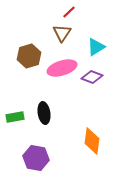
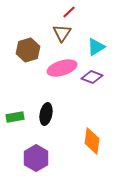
brown hexagon: moved 1 px left, 6 px up
black ellipse: moved 2 px right, 1 px down; rotated 20 degrees clockwise
purple hexagon: rotated 20 degrees clockwise
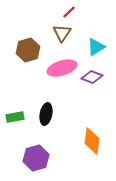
purple hexagon: rotated 15 degrees clockwise
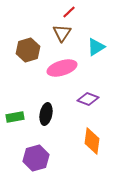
purple diamond: moved 4 px left, 22 px down
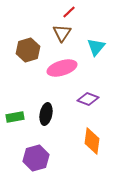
cyan triangle: rotated 18 degrees counterclockwise
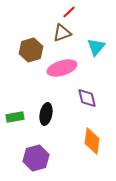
brown triangle: rotated 36 degrees clockwise
brown hexagon: moved 3 px right
purple diamond: moved 1 px left, 1 px up; rotated 55 degrees clockwise
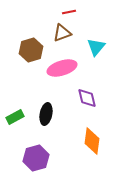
red line: rotated 32 degrees clockwise
green rectangle: rotated 18 degrees counterclockwise
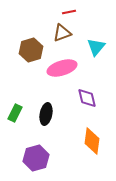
green rectangle: moved 4 px up; rotated 36 degrees counterclockwise
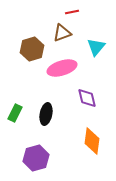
red line: moved 3 px right
brown hexagon: moved 1 px right, 1 px up
